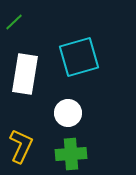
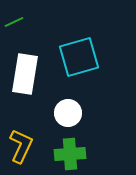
green line: rotated 18 degrees clockwise
green cross: moved 1 px left
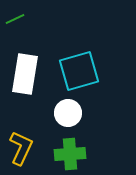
green line: moved 1 px right, 3 px up
cyan square: moved 14 px down
yellow L-shape: moved 2 px down
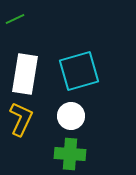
white circle: moved 3 px right, 3 px down
yellow L-shape: moved 29 px up
green cross: rotated 8 degrees clockwise
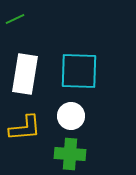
cyan square: rotated 18 degrees clockwise
yellow L-shape: moved 4 px right, 9 px down; rotated 60 degrees clockwise
